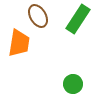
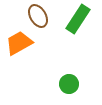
orange trapezoid: rotated 128 degrees counterclockwise
green circle: moved 4 px left
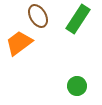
orange trapezoid: rotated 8 degrees counterclockwise
green circle: moved 8 px right, 2 px down
